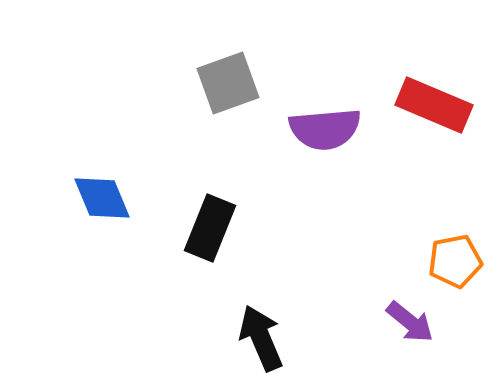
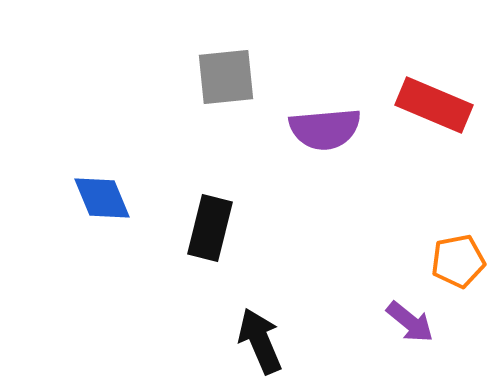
gray square: moved 2 px left, 6 px up; rotated 14 degrees clockwise
black rectangle: rotated 8 degrees counterclockwise
orange pentagon: moved 3 px right
black arrow: moved 1 px left, 3 px down
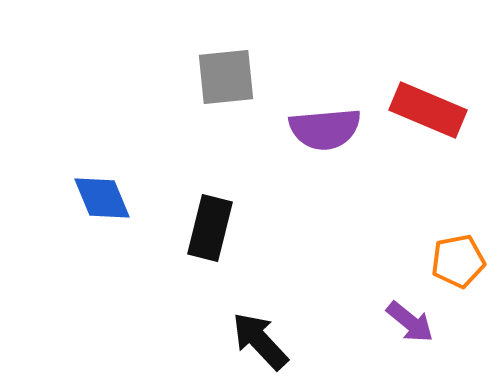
red rectangle: moved 6 px left, 5 px down
black arrow: rotated 20 degrees counterclockwise
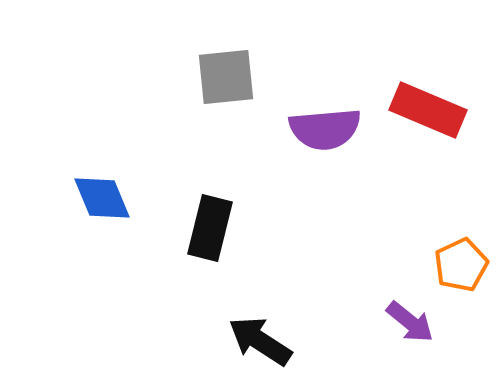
orange pentagon: moved 3 px right, 4 px down; rotated 14 degrees counterclockwise
black arrow: rotated 14 degrees counterclockwise
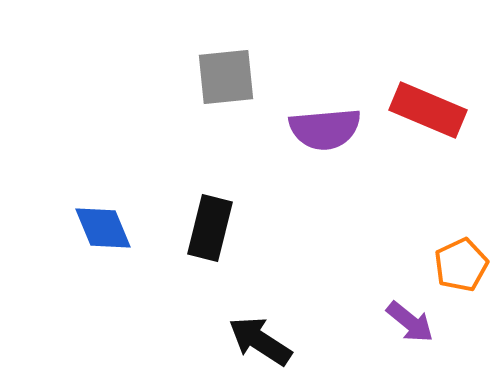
blue diamond: moved 1 px right, 30 px down
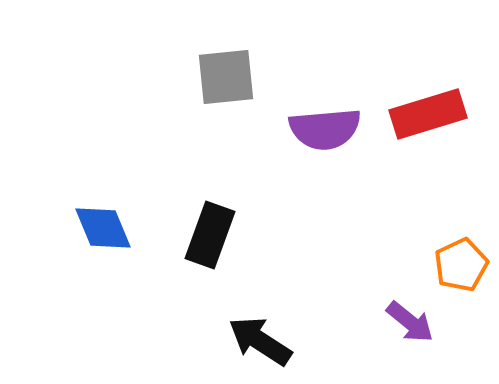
red rectangle: moved 4 px down; rotated 40 degrees counterclockwise
black rectangle: moved 7 px down; rotated 6 degrees clockwise
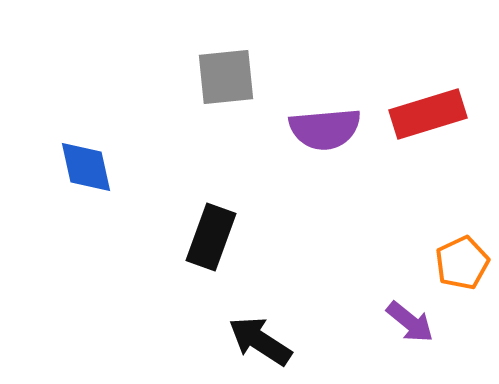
blue diamond: moved 17 px left, 61 px up; rotated 10 degrees clockwise
black rectangle: moved 1 px right, 2 px down
orange pentagon: moved 1 px right, 2 px up
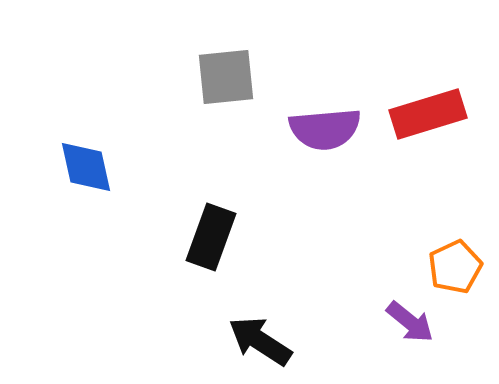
orange pentagon: moved 7 px left, 4 px down
